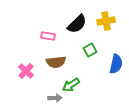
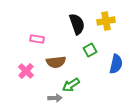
black semicircle: rotated 65 degrees counterclockwise
pink rectangle: moved 11 px left, 3 px down
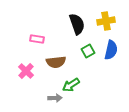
green square: moved 2 px left, 1 px down
blue semicircle: moved 5 px left, 14 px up
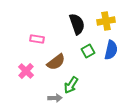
brown semicircle: rotated 30 degrees counterclockwise
green arrow: rotated 24 degrees counterclockwise
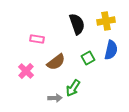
green square: moved 7 px down
green arrow: moved 2 px right, 3 px down
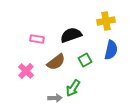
black semicircle: moved 6 px left, 11 px down; rotated 90 degrees counterclockwise
green square: moved 3 px left, 2 px down
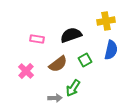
brown semicircle: moved 2 px right, 2 px down
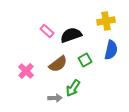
pink rectangle: moved 10 px right, 8 px up; rotated 32 degrees clockwise
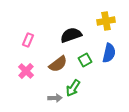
pink rectangle: moved 19 px left, 9 px down; rotated 72 degrees clockwise
blue semicircle: moved 2 px left, 3 px down
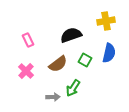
pink rectangle: rotated 48 degrees counterclockwise
green square: rotated 32 degrees counterclockwise
gray arrow: moved 2 px left, 1 px up
